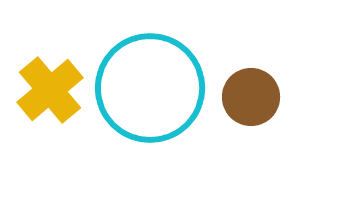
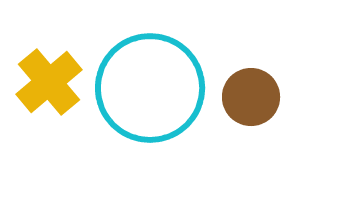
yellow cross: moved 1 px left, 8 px up
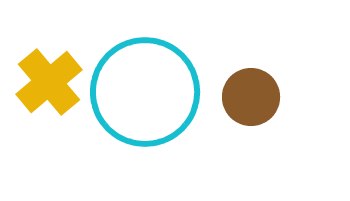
cyan circle: moved 5 px left, 4 px down
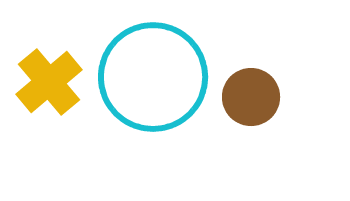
cyan circle: moved 8 px right, 15 px up
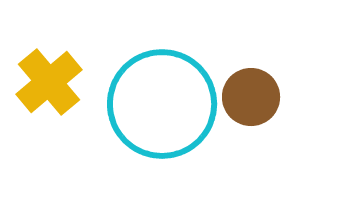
cyan circle: moved 9 px right, 27 px down
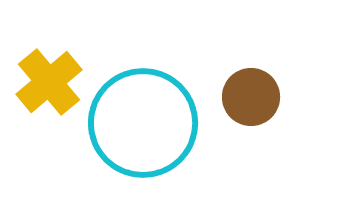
cyan circle: moved 19 px left, 19 px down
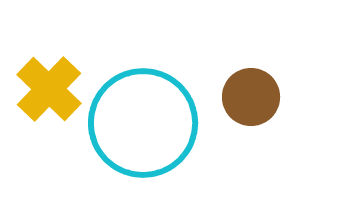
yellow cross: moved 7 px down; rotated 6 degrees counterclockwise
